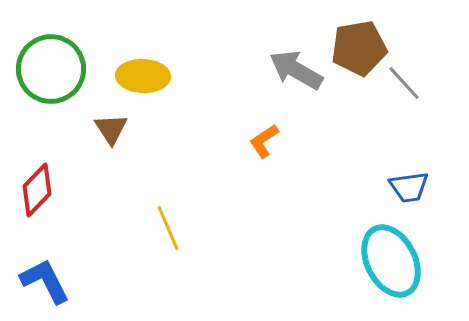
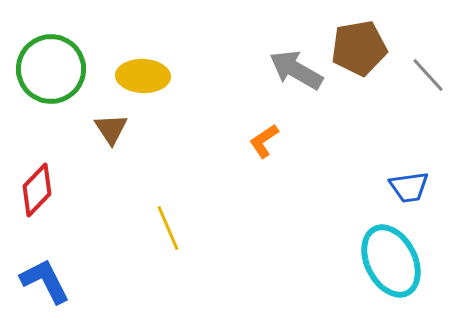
gray line: moved 24 px right, 8 px up
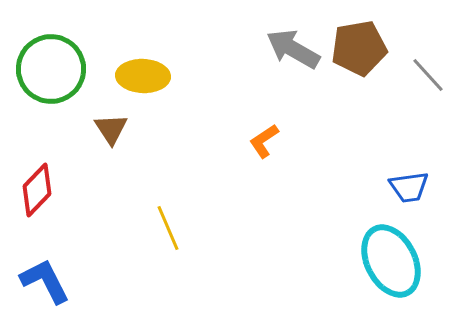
gray arrow: moved 3 px left, 21 px up
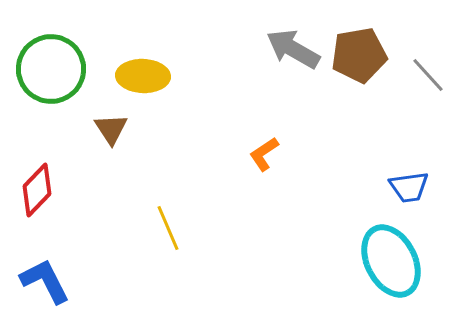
brown pentagon: moved 7 px down
orange L-shape: moved 13 px down
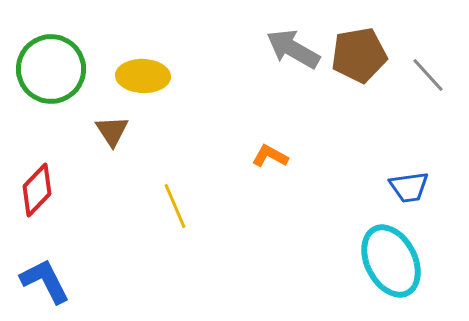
brown triangle: moved 1 px right, 2 px down
orange L-shape: moved 6 px right, 2 px down; rotated 63 degrees clockwise
yellow line: moved 7 px right, 22 px up
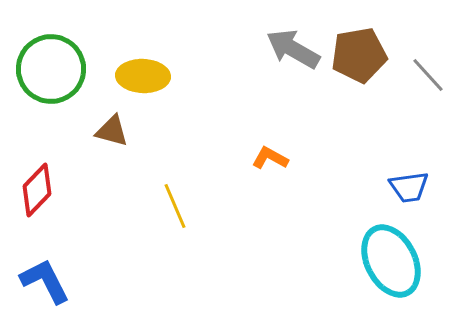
brown triangle: rotated 42 degrees counterclockwise
orange L-shape: moved 2 px down
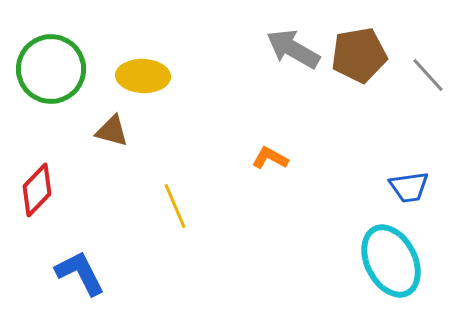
blue L-shape: moved 35 px right, 8 px up
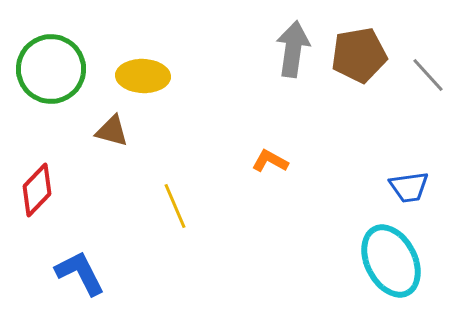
gray arrow: rotated 68 degrees clockwise
orange L-shape: moved 3 px down
